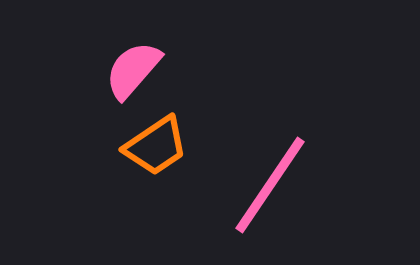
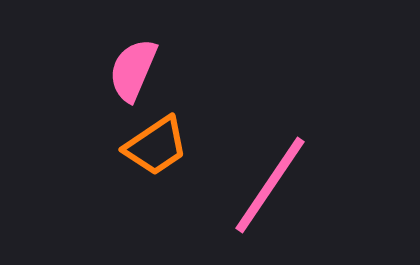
pink semicircle: rotated 18 degrees counterclockwise
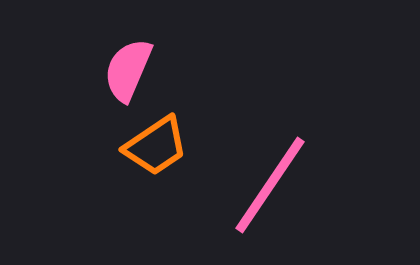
pink semicircle: moved 5 px left
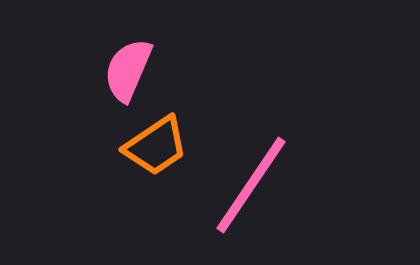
pink line: moved 19 px left
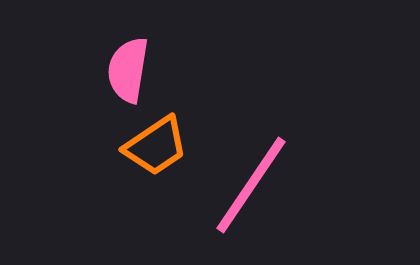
pink semicircle: rotated 14 degrees counterclockwise
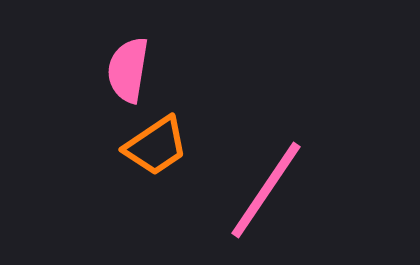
pink line: moved 15 px right, 5 px down
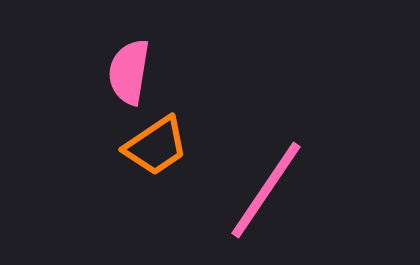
pink semicircle: moved 1 px right, 2 px down
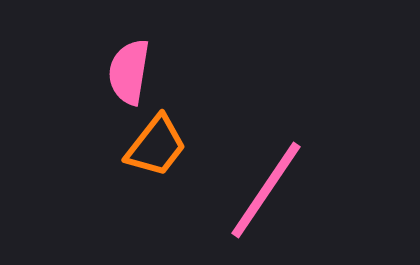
orange trapezoid: rotated 18 degrees counterclockwise
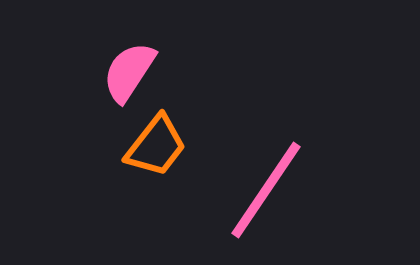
pink semicircle: rotated 24 degrees clockwise
